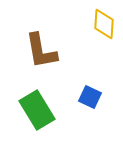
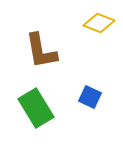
yellow diamond: moved 5 px left, 1 px up; rotated 72 degrees counterclockwise
green rectangle: moved 1 px left, 2 px up
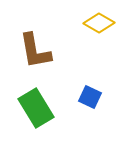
yellow diamond: rotated 8 degrees clockwise
brown L-shape: moved 6 px left
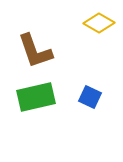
brown L-shape: rotated 9 degrees counterclockwise
green rectangle: moved 11 px up; rotated 72 degrees counterclockwise
